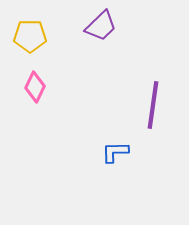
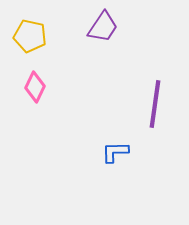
purple trapezoid: moved 2 px right, 1 px down; rotated 12 degrees counterclockwise
yellow pentagon: rotated 12 degrees clockwise
purple line: moved 2 px right, 1 px up
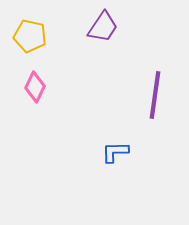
purple line: moved 9 px up
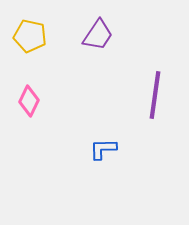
purple trapezoid: moved 5 px left, 8 px down
pink diamond: moved 6 px left, 14 px down
blue L-shape: moved 12 px left, 3 px up
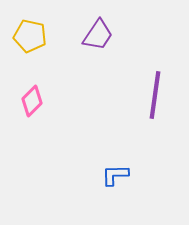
pink diamond: moved 3 px right; rotated 20 degrees clockwise
blue L-shape: moved 12 px right, 26 px down
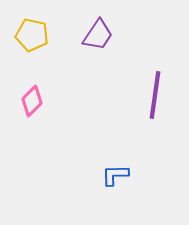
yellow pentagon: moved 2 px right, 1 px up
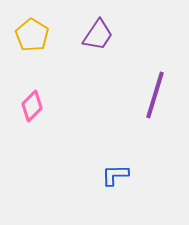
yellow pentagon: rotated 20 degrees clockwise
purple line: rotated 9 degrees clockwise
pink diamond: moved 5 px down
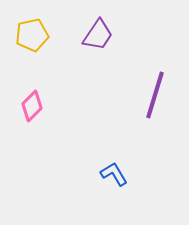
yellow pentagon: rotated 28 degrees clockwise
blue L-shape: moved 1 px left, 1 px up; rotated 60 degrees clockwise
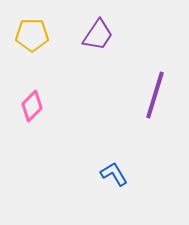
yellow pentagon: rotated 12 degrees clockwise
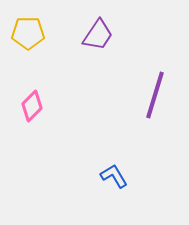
yellow pentagon: moved 4 px left, 2 px up
blue L-shape: moved 2 px down
